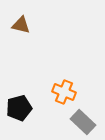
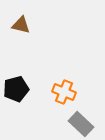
black pentagon: moved 3 px left, 19 px up
gray rectangle: moved 2 px left, 2 px down
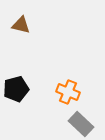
orange cross: moved 4 px right
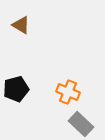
brown triangle: rotated 18 degrees clockwise
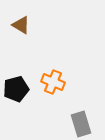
orange cross: moved 15 px left, 10 px up
gray rectangle: rotated 30 degrees clockwise
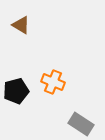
black pentagon: moved 2 px down
gray rectangle: rotated 40 degrees counterclockwise
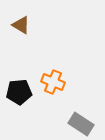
black pentagon: moved 3 px right, 1 px down; rotated 10 degrees clockwise
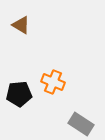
black pentagon: moved 2 px down
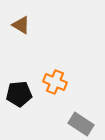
orange cross: moved 2 px right
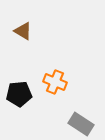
brown triangle: moved 2 px right, 6 px down
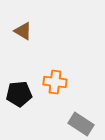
orange cross: rotated 15 degrees counterclockwise
